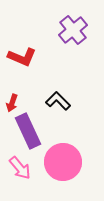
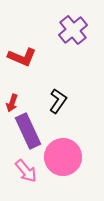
black L-shape: rotated 80 degrees clockwise
pink circle: moved 5 px up
pink arrow: moved 6 px right, 3 px down
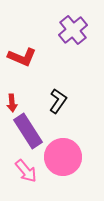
red arrow: rotated 24 degrees counterclockwise
purple rectangle: rotated 8 degrees counterclockwise
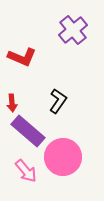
purple rectangle: rotated 16 degrees counterclockwise
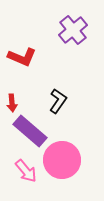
purple rectangle: moved 2 px right
pink circle: moved 1 px left, 3 px down
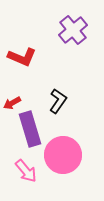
red arrow: rotated 66 degrees clockwise
purple rectangle: moved 2 px up; rotated 32 degrees clockwise
pink circle: moved 1 px right, 5 px up
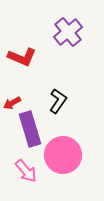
purple cross: moved 5 px left, 2 px down
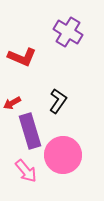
purple cross: rotated 20 degrees counterclockwise
purple rectangle: moved 2 px down
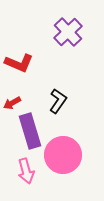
purple cross: rotated 16 degrees clockwise
red L-shape: moved 3 px left, 6 px down
pink arrow: rotated 25 degrees clockwise
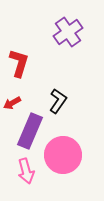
purple cross: rotated 8 degrees clockwise
red L-shape: rotated 96 degrees counterclockwise
purple rectangle: rotated 40 degrees clockwise
